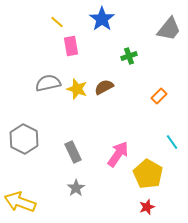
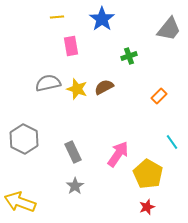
yellow line: moved 5 px up; rotated 48 degrees counterclockwise
gray star: moved 1 px left, 2 px up
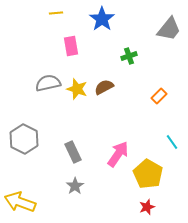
yellow line: moved 1 px left, 4 px up
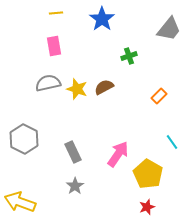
pink rectangle: moved 17 px left
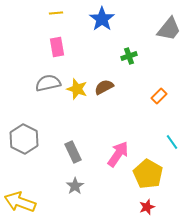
pink rectangle: moved 3 px right, 1 px down
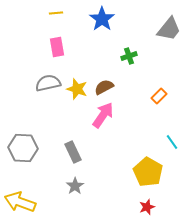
gray hexagon: moved 1 px left, 9 px down; rotated 24 degrees counterclockwise
pink arrow: moved 15 px left, 39 px up
yellow pentagon: moved 2 px up
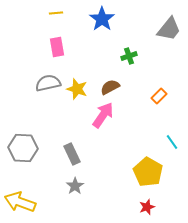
brown semicircle: moved 6 px right
gray rectangle: moved 1 px left, 2 px down
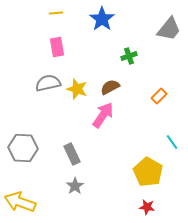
red star: rotated 28 degrees clockwise
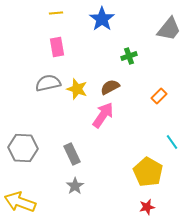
red star: rotated 21 degrees counterclockwise
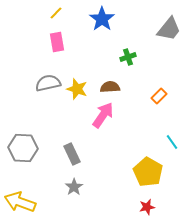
yellow line: rotated 40 degrees counterclockwise
pink rectangle: moved 5 px up
green cross: moved 1 px left, 1 px down
brown semicircle: rotated 24 degrees clockwise
gray star: moved 1 px left, 1 px down
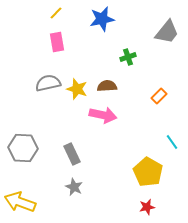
blue star: rotated 25 degrees clockwise
gray trapezoid: moved 2 px left, 3 px down
brown semicircle: moved 3 px left, 1 px up
pink arrow: rotated 68 degrees clockwise
gray star: rotated 12 degrees counterclockwise
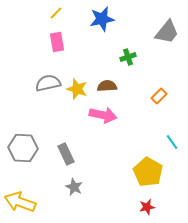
gray rectangle: moved 6 px left
